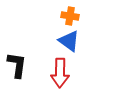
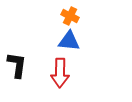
orange cross: rotated 18 degrees clockwise
blue triangle: rotated 30 degrees counterclockwise
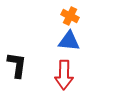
red arrow: moved 4 px right, 2 px down
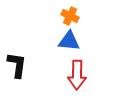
red arrow: moved 13 px right
